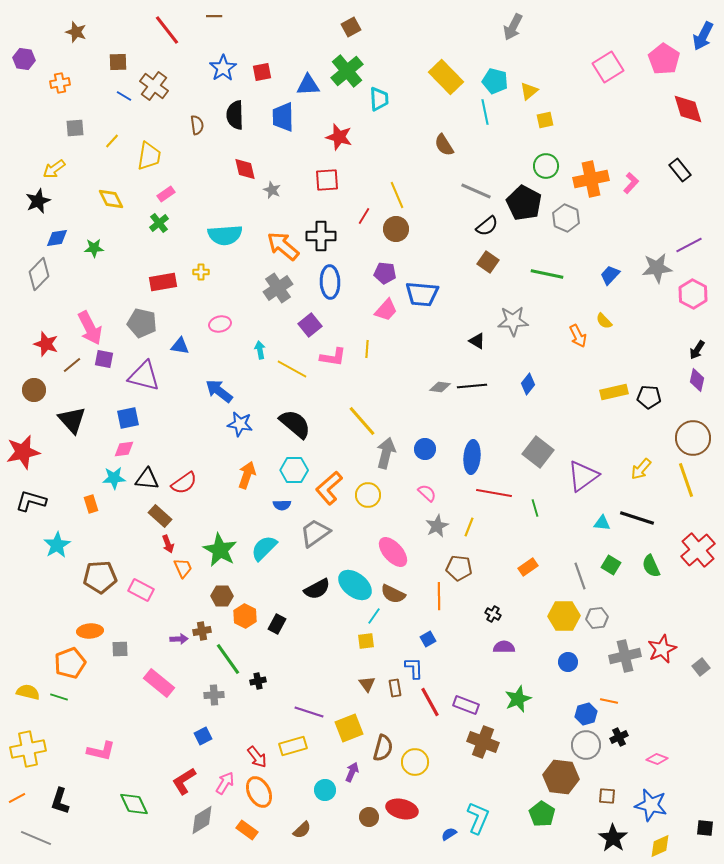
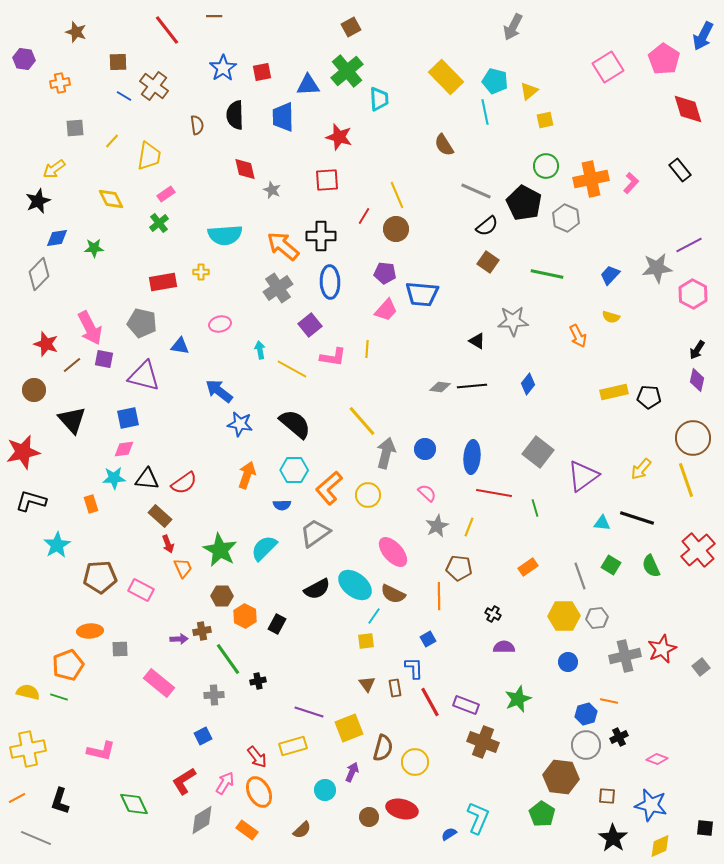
yellow semicircle at (604, 321): moved 7 px right, 4 px up; rotated 30 degrees counterclockwise
orange pentagon at (70, 663): moved 2 px left, 2 px down
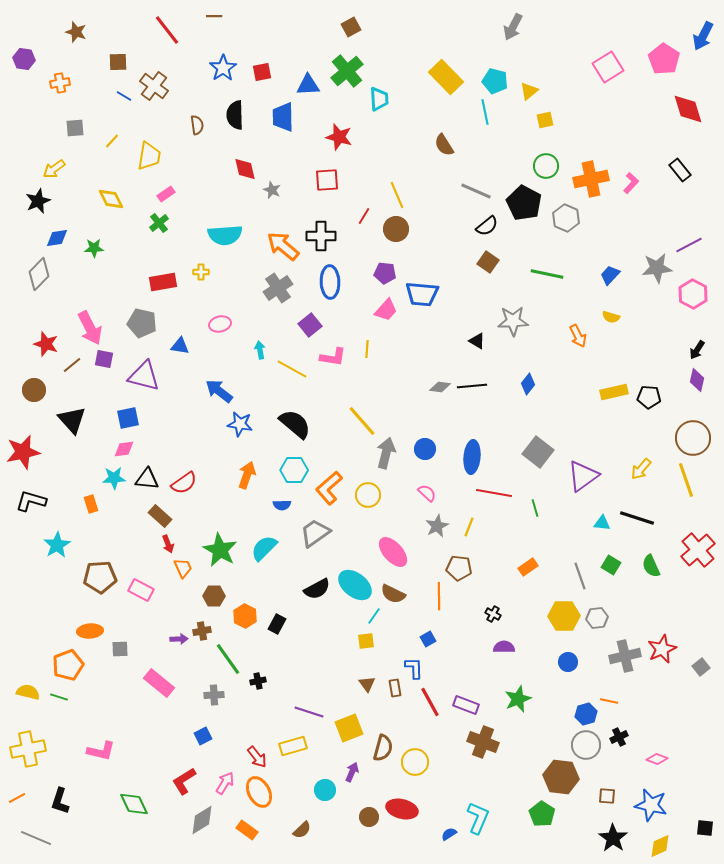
brown hexagon at (222, 596): moved 8 px left
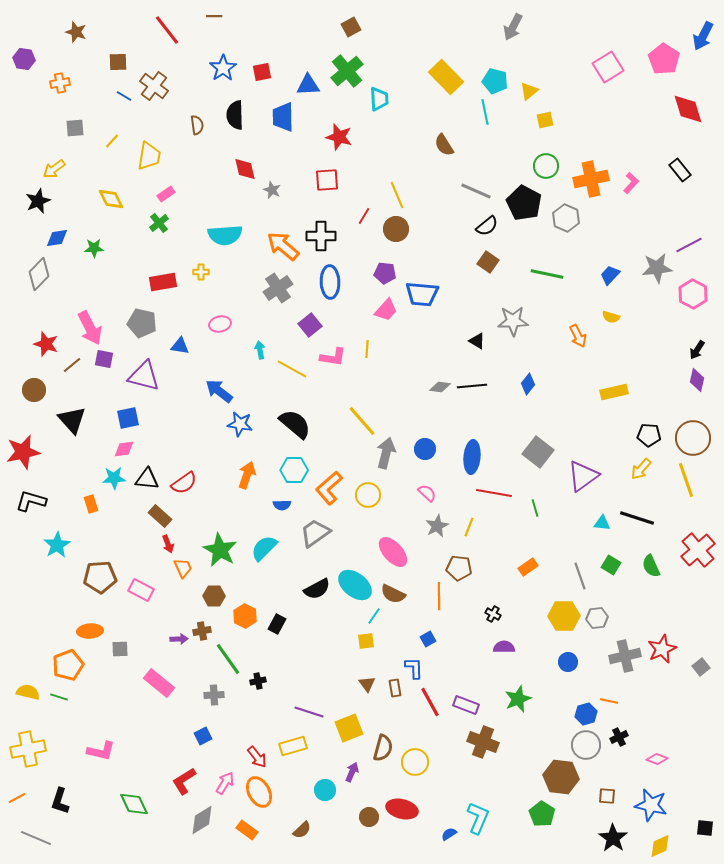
black pentagon at (649, 397): moved 38 px down
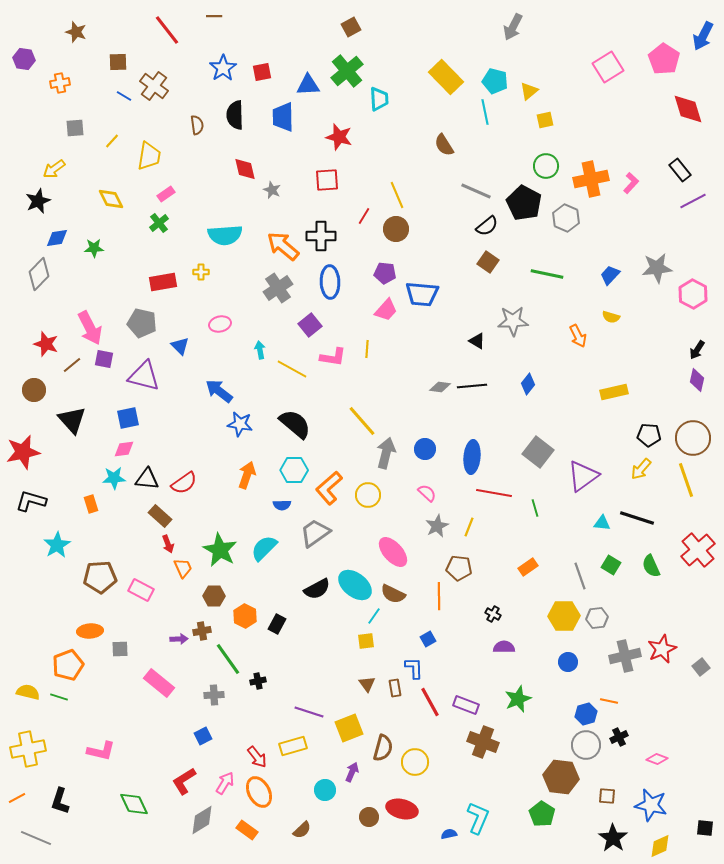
purple line at (689, 245): moved 4 px right, 44 px up
blue triangle at (180, 346): rotated 36 degrees clockwise
blue semicircle at (449, 834): rotated 21 degrees clockwise
